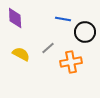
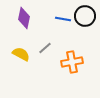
purple diamond: moved 9 px right; rotated 15 degrees clockwise
black circle: moved 16 px up
gray line: moved 3 px left
orange cross: moved 1 px right
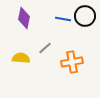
yellow semicircle: moved 4 px down; rotated 24 degrees counterclockwise
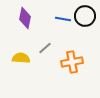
purple diamond: moved 1 px right
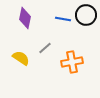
black circle: moved 1 px right, 1 px up
yellow semicircle: rotated 30 degrees clockwise
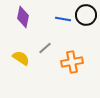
purple diamond: moved 2 px left, 1 px up
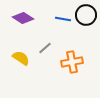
purple diamond: moved 1 px down; rotated 70 degrees counterclockwise
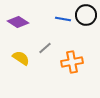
purple diamond: moved 5 px left, 4 px down
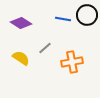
black circle: moved 1 px right
purple diamond: moved 3 px right, 1 px down
